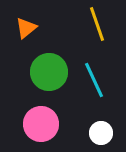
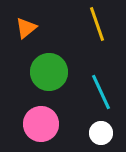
cyan line: moved 7 px right, 12 px down
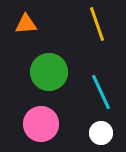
orange triangle: moved 4 px up; rotated 35 degrees clockwise
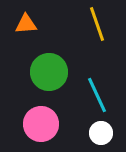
cyan line: moved 4 px left, 3 px down
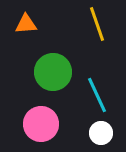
green circle: moved 4 px right
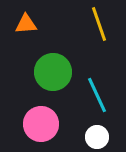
yellow line: moved 2 px right
white circle: moved 4 px left, 4 px down
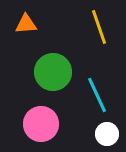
yellow line: moved 3 px down
white circle: moved 10 px right, 3 px up
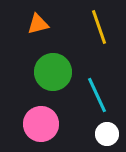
orange triangle: moved 12 px right; rotated 10 degrees counterclockwise
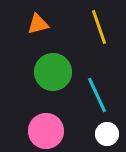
pink circle: moved 5 px right, 7 px down
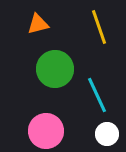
green circle: moved 2 px right, 3 px up
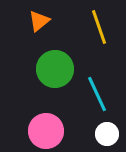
orange triangle: moved 1 px right, 3 px up; rotated 25 degrees counterclockwise
cyan line: moved 1 px up
